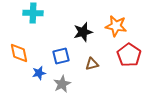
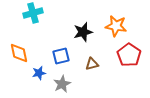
cyan cross: rotated 18 degrees counterclockwise
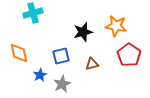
blue star: moved 1 px right, 2 px down; rotated 16 degrees counterclockwise
